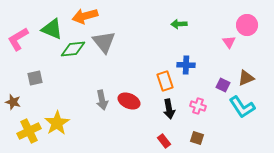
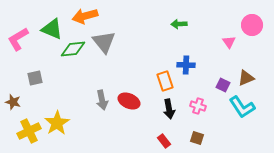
pink circle: moved 5 px right
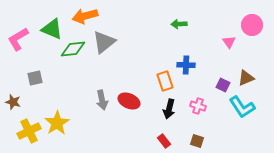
gray triangle: rotated 30 degrees clockwise
black arrow: rotated 24 degrees clockwise
brown square: moved 3 px down
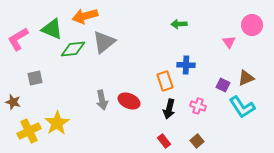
brown square: rotated 32 degrees clockwise
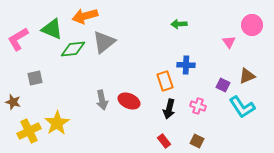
brown triangle: moved 1 px right, 2 px up
brown square: rotated 24 degrees counterclockwise
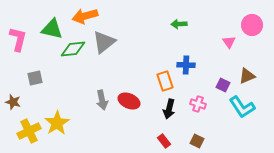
green triangle: rotated 10 degrees counterclockwise
pink L-shape: rotated 135 degrees clockwise
pink cross: moved 2 px up
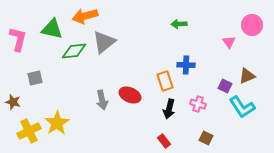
green diamond: moved 1 px right, 2 px down
purple square: moved 2 px right, 1 px down
red ellipse: moved 1 px right, 6 px up
brown square: moved 9 px right, 3 px up
